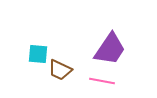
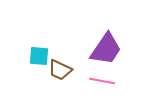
purple trapezoid: moved 4 px left
cyan square: moved 1 px right, 2 px down
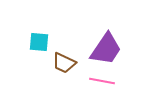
cyan square: moved 14 px up
brown trapezoid: moved 4 px right, 7 px up
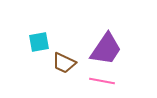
cyan square: rotated 15 degrees counterclockwise
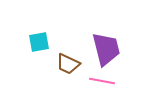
purple trapezoid: rotated 48 degrees counterclockwise
brown trapezoid: moved 4 px right, 1 px down
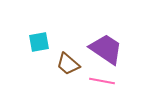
purple trapezoid: rotated 42 degrees counterclockwise
brown trapezoid: rotated 15 degrees clockwise
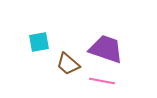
purple trapezoid: rotated 15 degrees counterclockwise
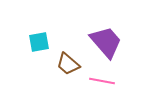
purple trapezoid: moved 7 px up; rotated 30 degrees clockwise
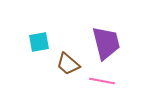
purple trapezoid: moved 1 px down; rotated 27 degrees clockwise
